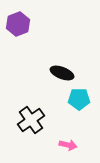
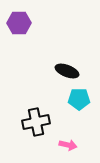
purple hexagon: moved 1 px right, 1 px up; rotated 20 degrees clockwise
black ellipse: moved 5 px right, 2 px up
black cross: moved 5 px right, 2 px down; rotated 24 degrees clockwise
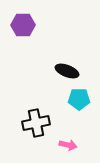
purple hexagon: moved 4 px right, 2 px down
black cross: moved 1 px down
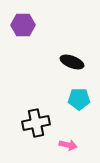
black ellipse: moved 5 px right, 9 px up
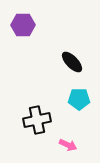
black ellipse: rotated 25 degrees clockwise
black cross: moved 1 px right, 3 px up
pink arrow: rotated 12 degrees clockwise
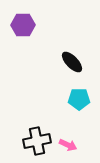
black cross: moved 21 px down
